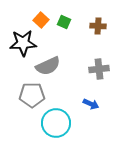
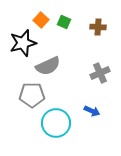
brown cross: moved 1 px down
black star: rotated 12 degrees counterclockwise
gray cross: moved 1 px right, 4 px down; rotated 18 degrees counterclockwise
blue arrow: moved 1 px right, 7 px down
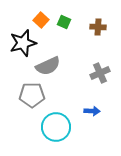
blue arrow: rotated 21 degrees counterclockwise
cyan circle: moved 4 px down
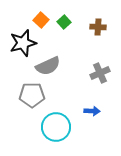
green square: rotated 24 degrees clockwise
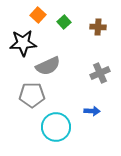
orange square: moved 3 px left, 5 px up
black star: rotated 12 degrees clockwise
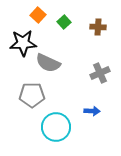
gray semicircle: moved 3 px up; rotated 50 degrees clockwise
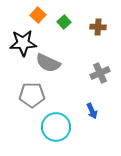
blue arrow: rotated 63 degrees clockwise
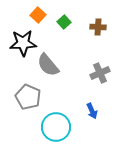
gray semicircle: moved 2 px down; rotated 25 degrees clockwise
gray pentagon: moved 4 px left, 2 px down; rotated 25 degrees clockwise
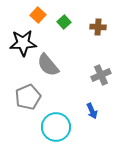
gray cross: moved 1 px right, 2 px down
gray pentagon: rotated 25 degrees clockwise
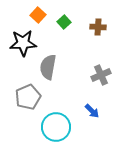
gray semicircle: moved 2 px down; rotated 50 degrees clockwise
blue arrow: rotated 21 degrees counterclockwise
